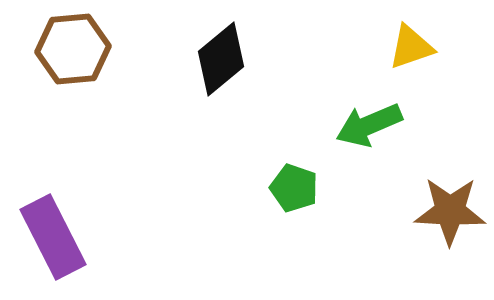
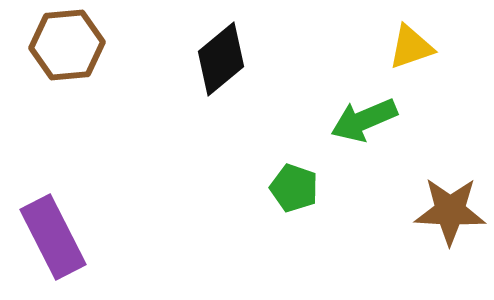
brown hexagon: moved 6 px left, 4 px up
green arrow: moved 5 px left, 5 px up
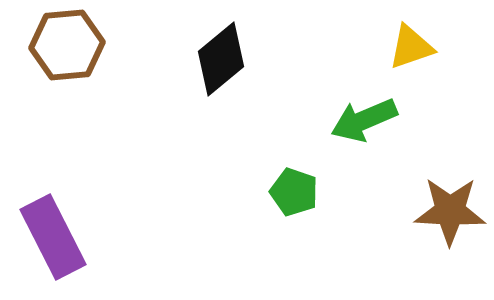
green pentagon: moved 4 px down
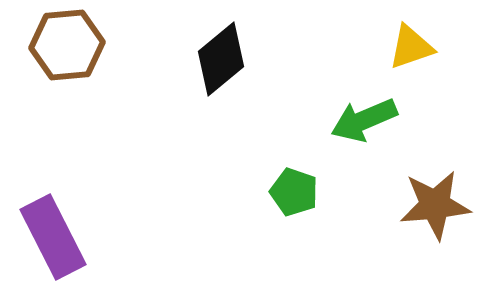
brown star: moved 15 px left, 6 px up; rotated 8 degrees counterclockwise
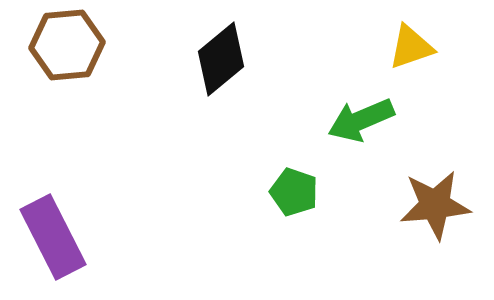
green arrow: moved 3 px left
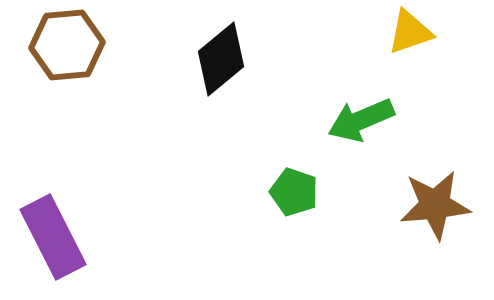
yellow triangle: moved 1 px left, 15 px up
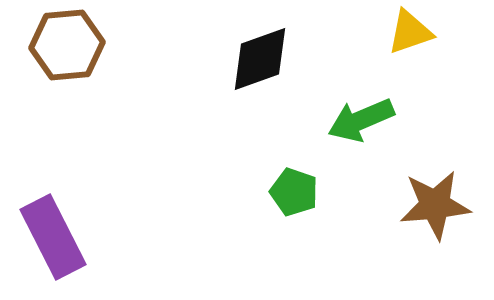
black diamond: moved 39 px right; rotated 20 degrees clockwise
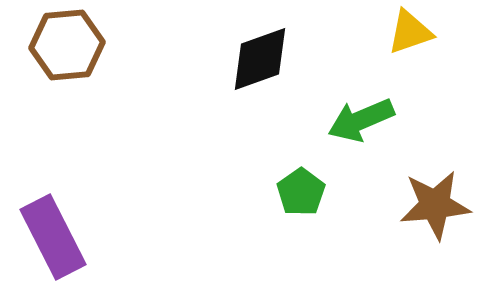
green pentagon: moved 7 px right; rotated 18 degrees clockwise
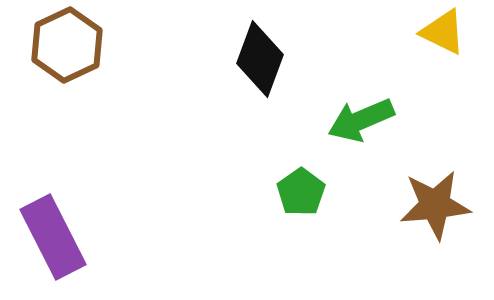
yellow triangle: moved 33 px right; rotated 45 degrees clockwise
brown hexagon: rotated 20 degrees counterclockwise
black diamond: rotated 50 degrees counterclockwise
